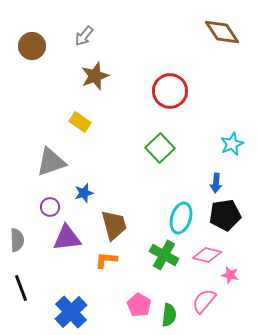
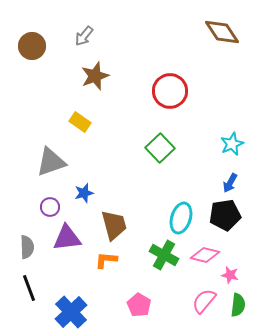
blue arrow: moved 14 px right; rotated 24 degrees clockwise
gray semicircle: moved 10 px right, 7 px down
pink diamond: moved 2 px left
black line: moved 8 px right
green semicircle: moved 69 px right, 10 px up
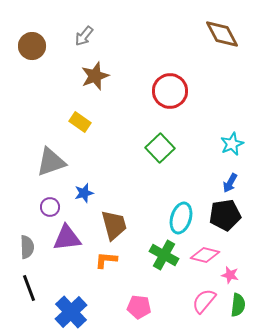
brown diamond: moved 2 px down; rotated 6 degrees clockwise
pink pentagon: moved 2 px down; rotated 25 degrees counterclockwise
